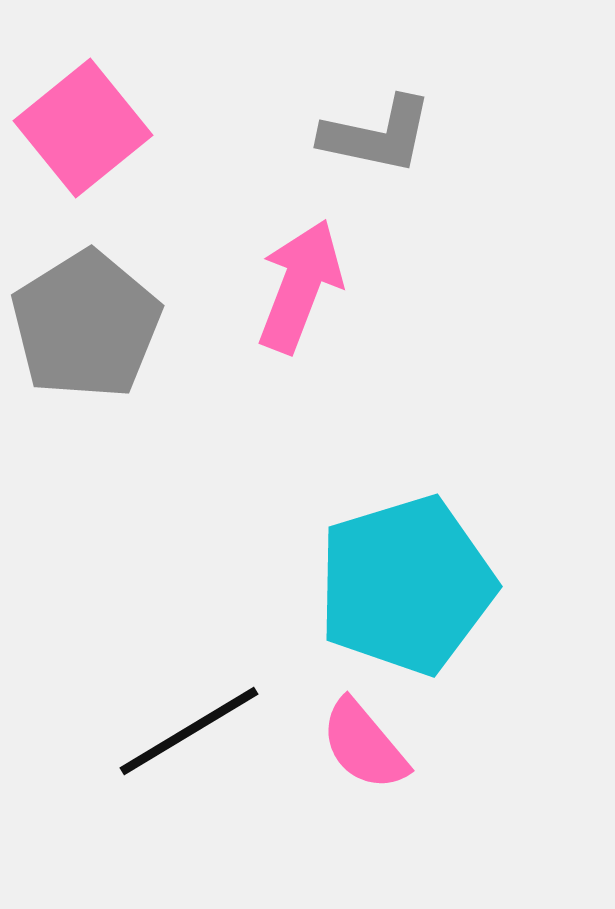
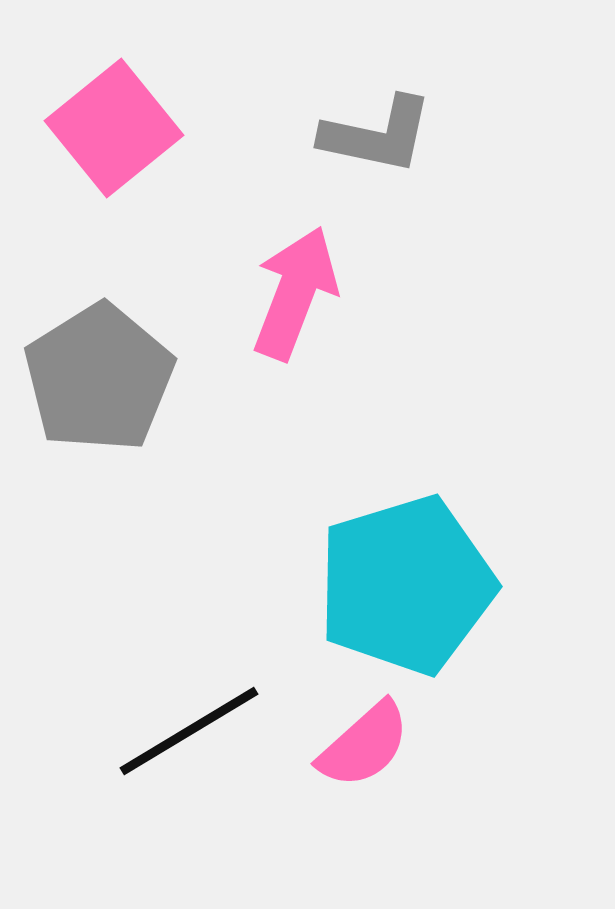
pink square: moved 31 px right
pink arrow: moved 5 px left, 7 px down
gray pentagon: moved 13 px right, 53 px down
pink semicircle: rotated 92 degrees counterclockwise
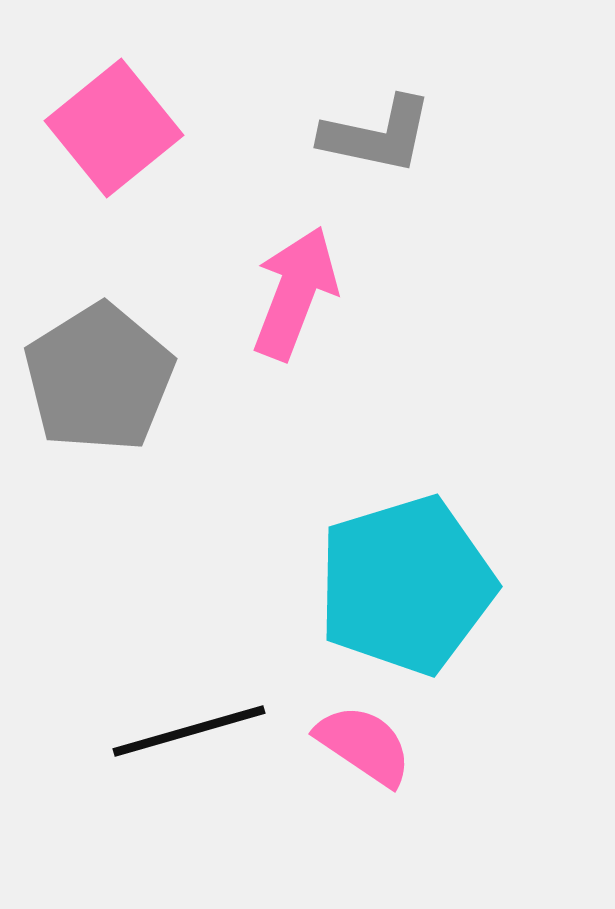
black line: rotated 15 degrees clockwise
pink semicircle: rotated 104 degrees counterclockwise
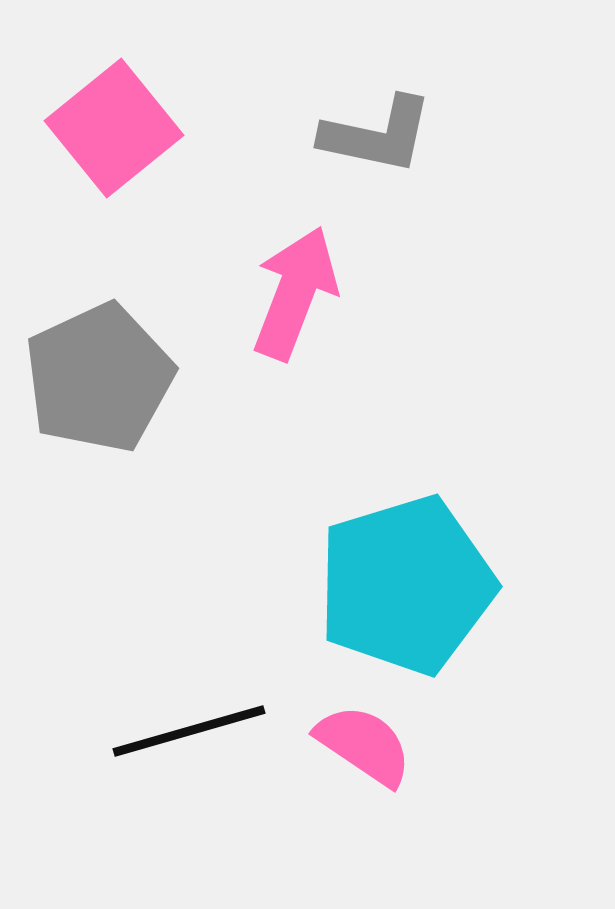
gray pentagon: rotated 7 degrees clockwise
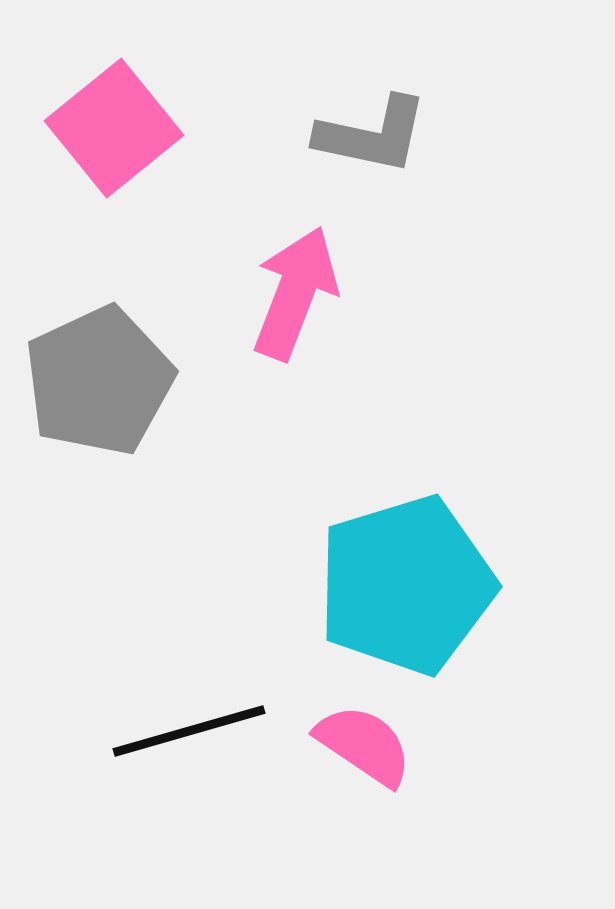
gray L-shape: moved 5 px left
gray pentagon: moved 3 px down
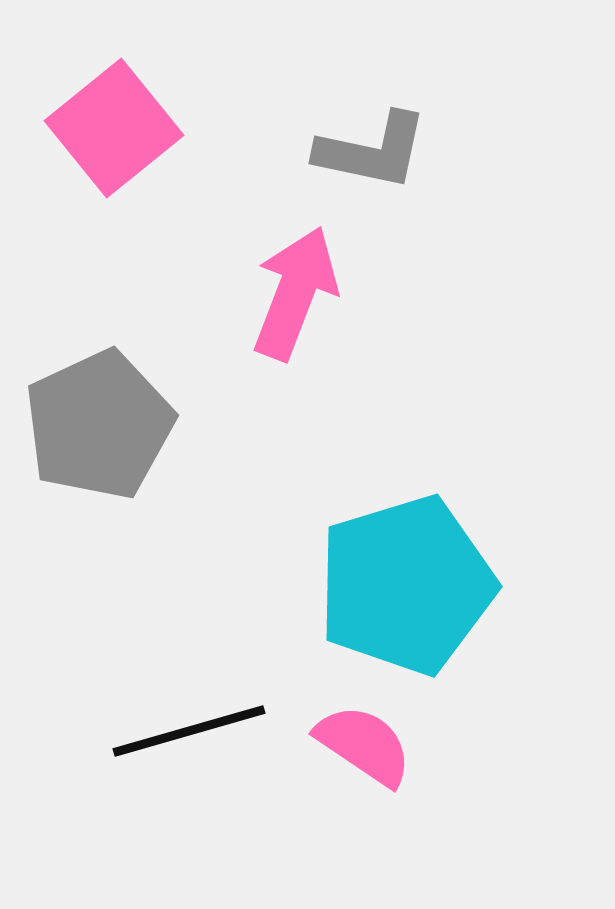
gray L-shape: moved 16 px down
gray pentagon: moved 44 px down
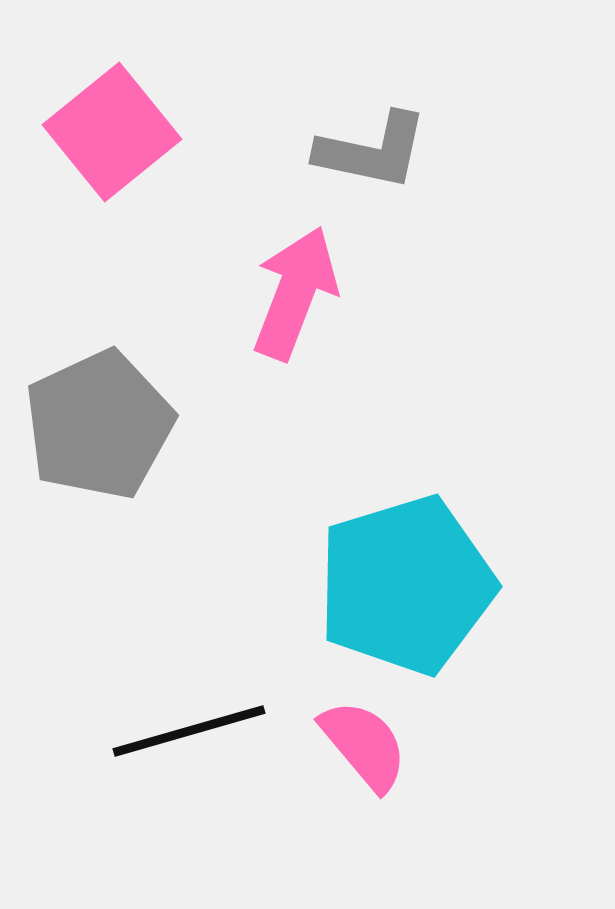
pink square: moved 2 px left, 4 px down
pink semicircle: rotated 16 degrees clockwise
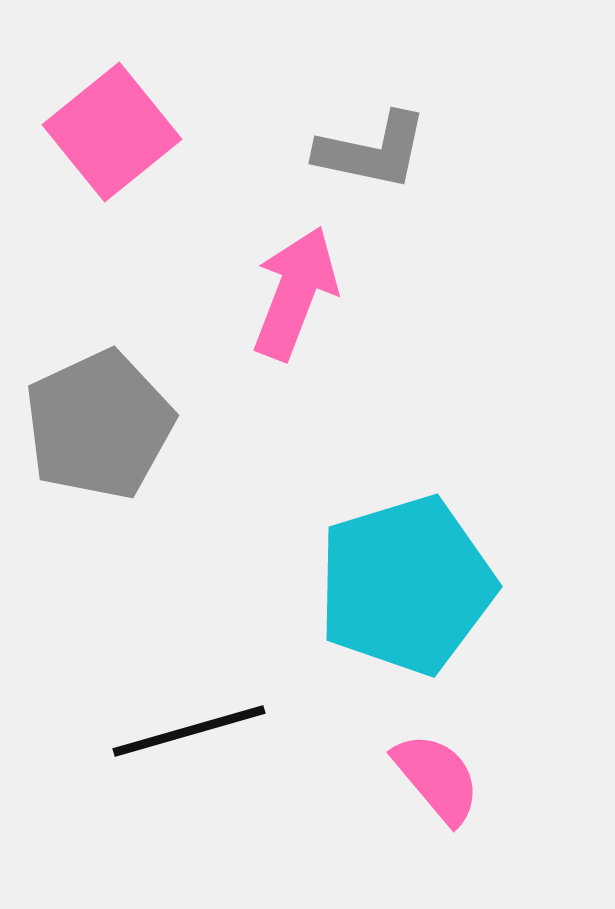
pink semicircle: moved 73 px right, 33 px down
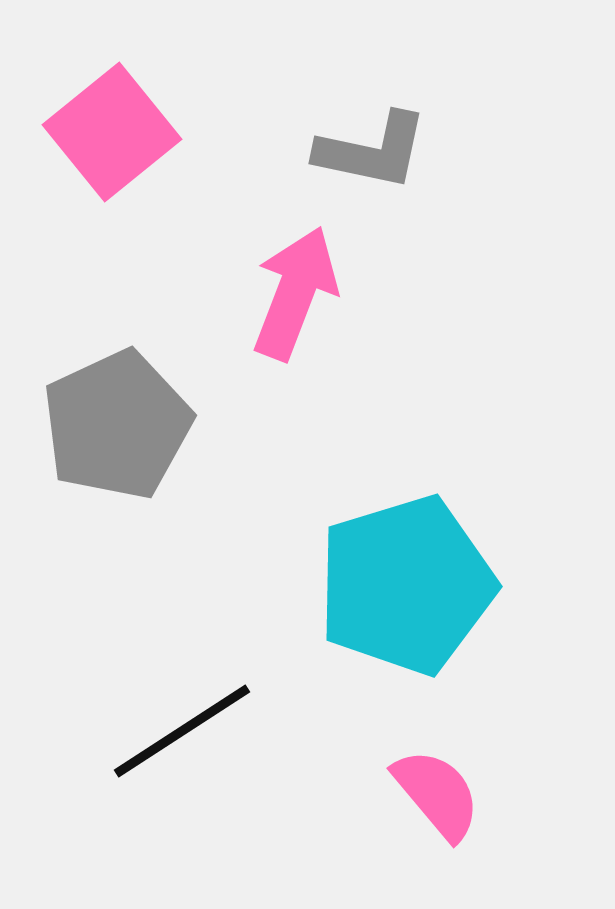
gray pentagon: moved 18 px right
black line: moved 7 px left; rotated 17 degrees counterclockwise
pink semicircle: moved 16 px down
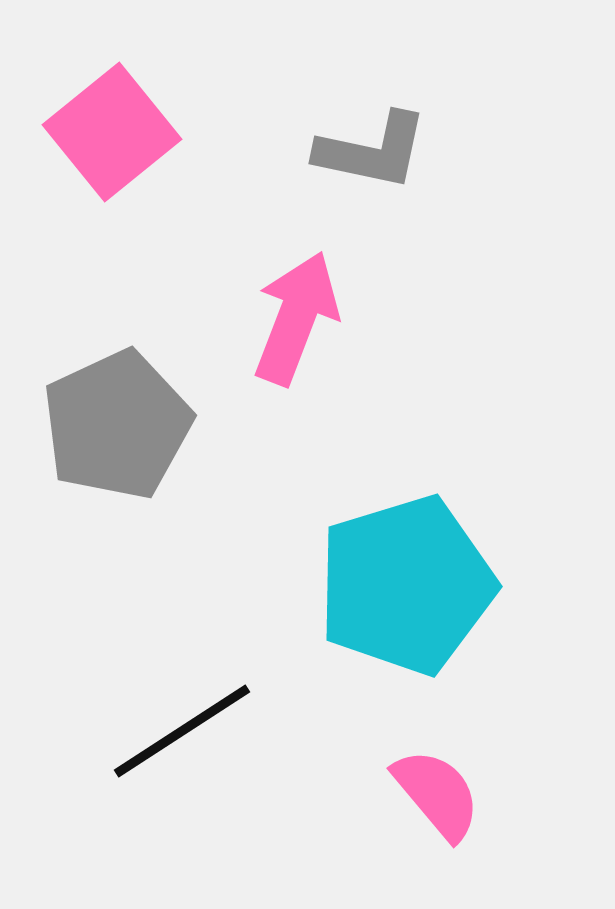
pink arrow: moved 1 px right, 25 px down
